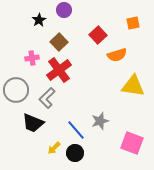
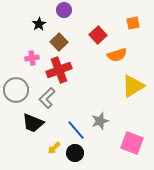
black star: moved 4 px down
red cross: rotated 15 degrees clockwise
yellow triangle: rotated 40 degrees counterclockwise
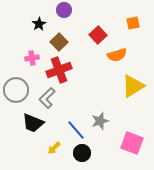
black circle: moved 7 px right
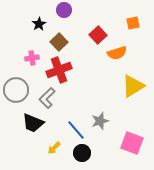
orange semicircle: moved 2 px up
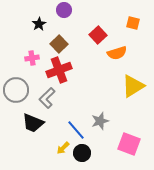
orange square: rotated 24 degrees clockwise
brown square: moved 2 px down
pink square: moved 3 px left, 1 px down
yellow arrow: moved 9 px right
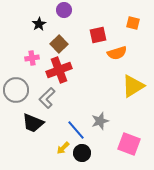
red square: rotated 30 degrees clockwise
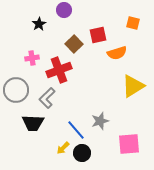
brown square: moved 15 px right
black trapezoid: rotated 20 degrees counterclockwise
pink square: rotated 25 degrees counterclockwise
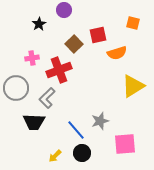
gray circle: moved 2 px up
black trapezoid: moved 1 px right, 1 px up
pink square: moved 4 px left
yellow arrow: moved 8 px left, 8 px down
